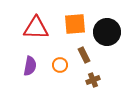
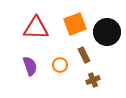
orange square: rotated 15 degrees counterclockwise
purple semicircle: rotated 30 degrees counterclockwise
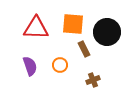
orange square: moved 2 px left; rotated 25 degrees clockwise
brown rectangle: moved 6 px up
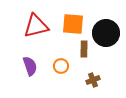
red triangle: moved 2 px up; rotated 16 degrees counterclockwise
black circle: moved 1 px left, 1 px down
brown rectangle: rotated 28 degrees clockwise
orange circle: moved 1 px right, 1 px down
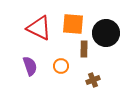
red triangle: moved 3 px right, 2 px down; rotated 40 degrees clockwise
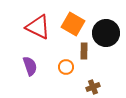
orange square: rotated 25 degrees clockwise
red triangle: moved 1 px left, 1 px up
brown rectangle: moved 2 px down
orange circle: moved 5 px right, 1 px down
brown cross: moved 7 px down
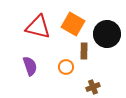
red triangle: rotated 12 degrees counterclockwise
black circle: moved 1 px right, 1 px down
